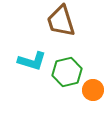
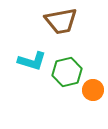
brown trapezoid: rotated 84 degrees counterclockwise
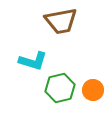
cyan L-shape: moved 1 px right
green hexagon: moved 7 px left, 16 px down
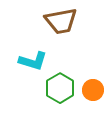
green hexagon: rotated 16 degrees counterclockwise
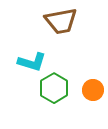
cyan L-shape: moved 1 px left, 1 px down
green hexagon: moved 6 px left
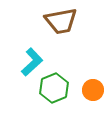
cyan L-shape: rotated 60 degrees counterclockwise
green hexagon: rotated 8 degrees clockwise
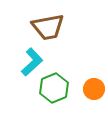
brown trapezoid: moved 13 px left, 6 px down
orange circle: moved 1 px right, 1 px up
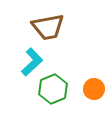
green hexagon: moved 1 px left, 1 px down
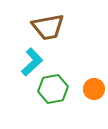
green hexagon: rotated 12 degrees clockwise
